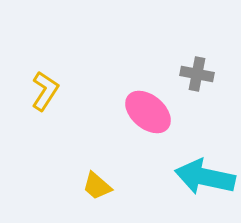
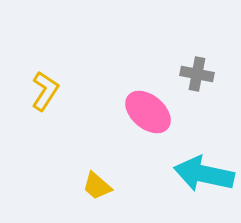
cyan arrow: moved 1 px left, 3 px up
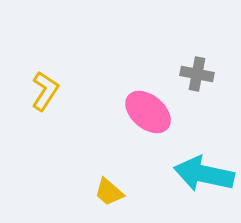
yellow trapezoid: moved 12 px right, 6 px down
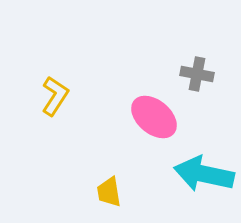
yellow L-shape: moved 10 px right, 5 px down
pink ellipse: moved 6 px right, 5 px down
yellow trapezoid: rotated 40 degrees clockwise
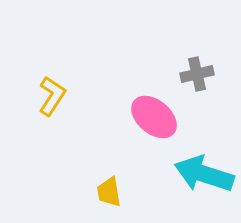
gray cross: rotated 24 degrees counterclockwise
yellow L-shape: moved 3 px left
cyan arrow: rotated 6 degrees clockwise
